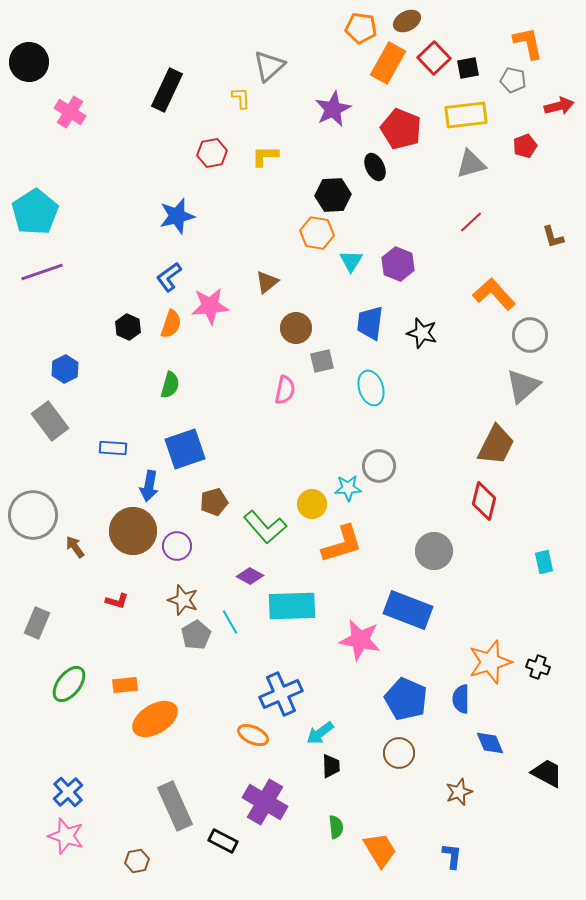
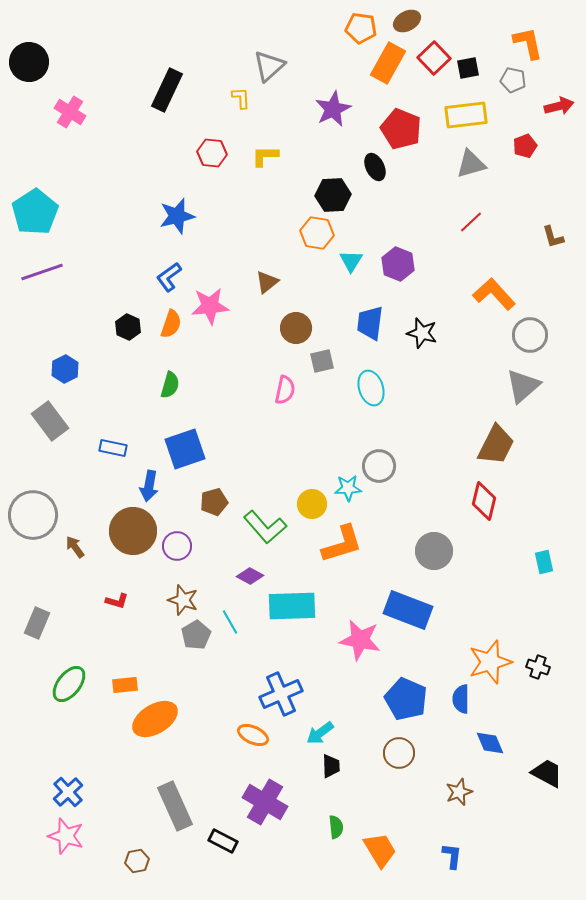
red hexagon at (212, 153): rotated 16 degrees clockwise
blue rectangle at (113, 448): rotated 8 degrees clockwise
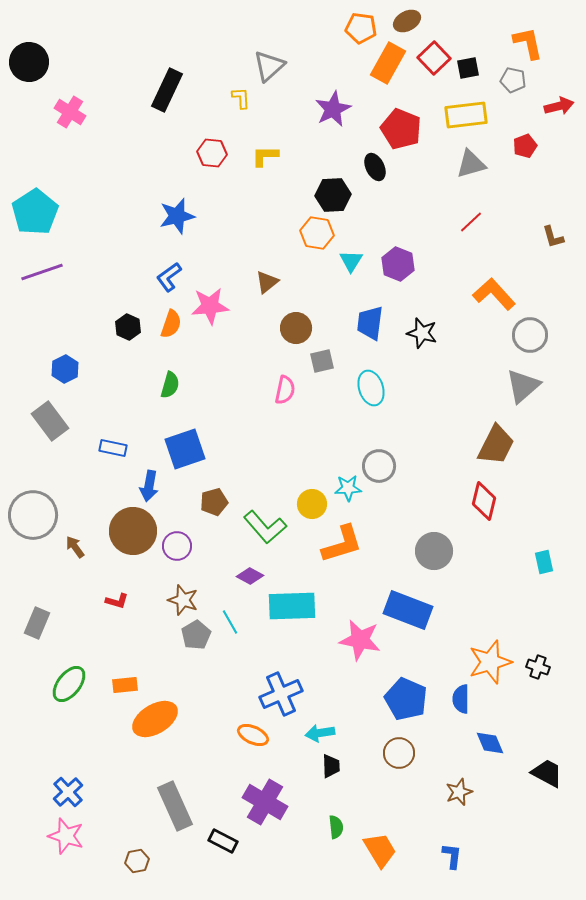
cyan arrow at (320, 733): rotated 28 degrees clockwise
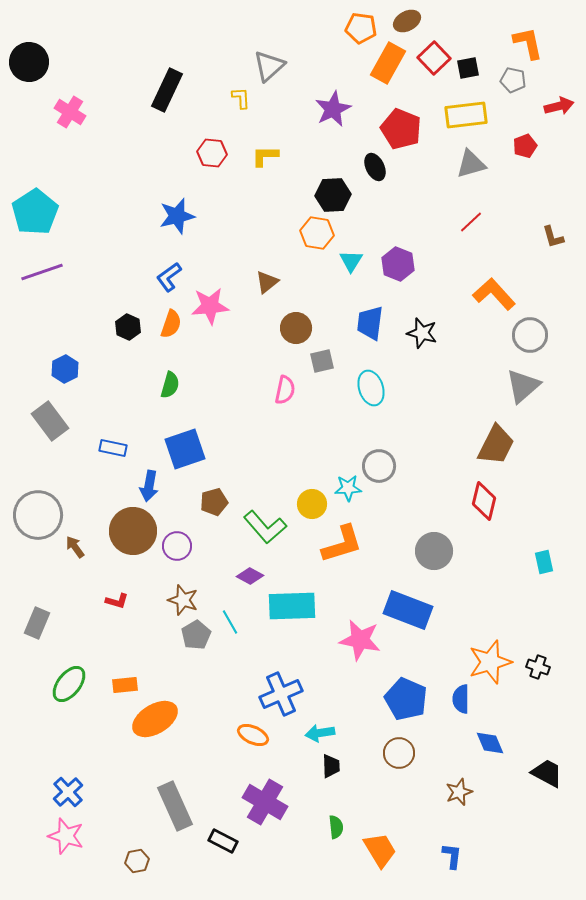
gray circle at (33, 515): moved 5 px right
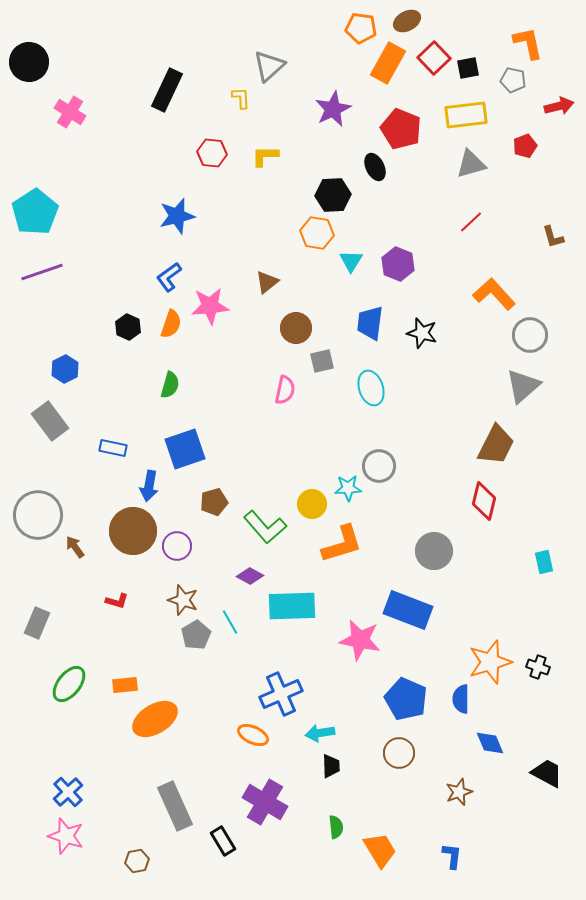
black rectangle at (223, 841): rotated 32 degrees clockwise
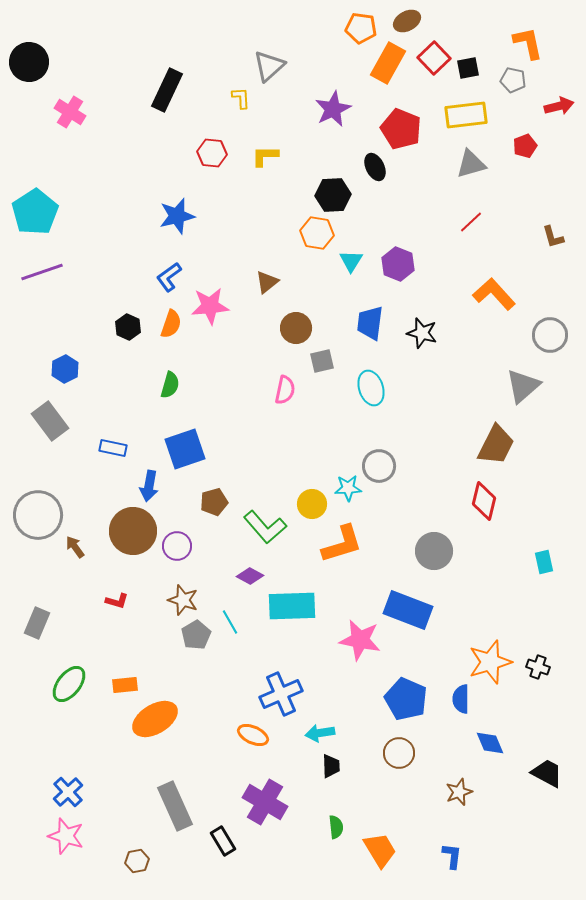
gray circle at (530, 335): moved 20 px right
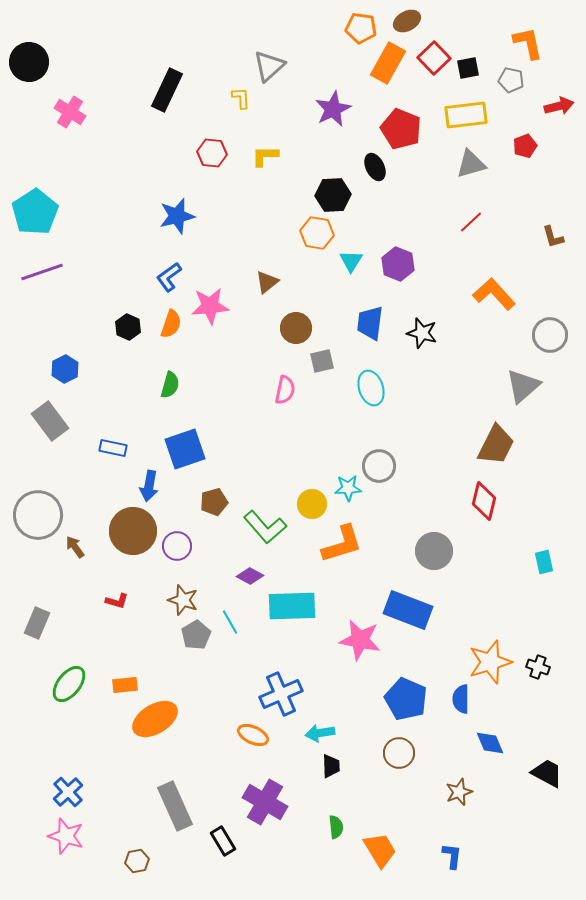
gray pentagon at (513, 80): moved 2 px left
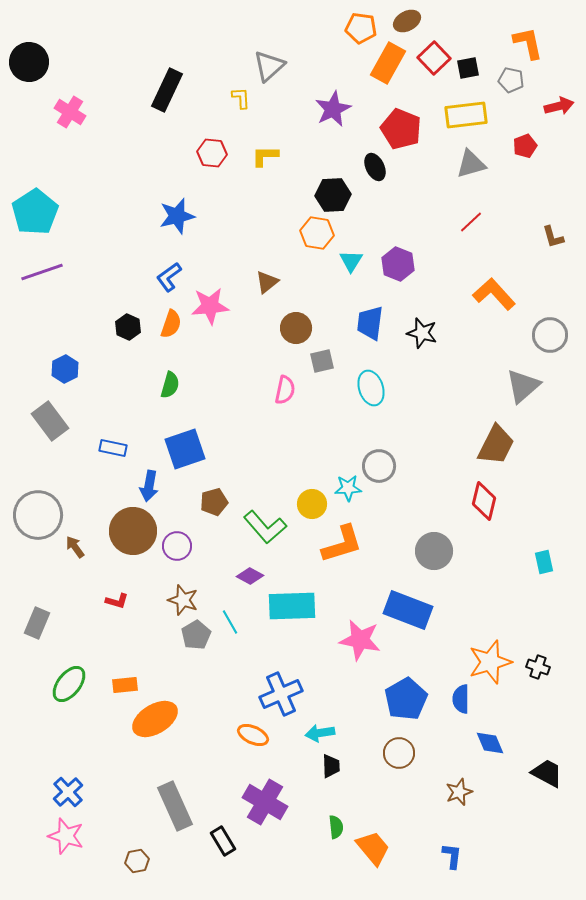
blue pentagon at (406, 699): rotated 18 degrees clockwise
orange trapezoid at (380, 850): moved 7 px left, 2 px up; rotated 9 degrees counterclockwise
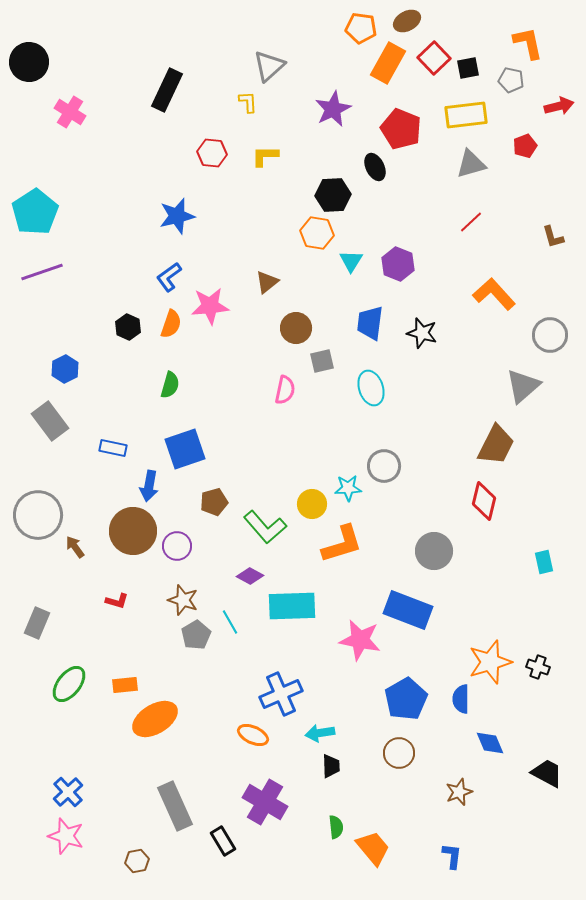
yellow L-shape at (241, 98): moved 7 px right, 4 px down
gray circle at (379, 466): moved 5 px right
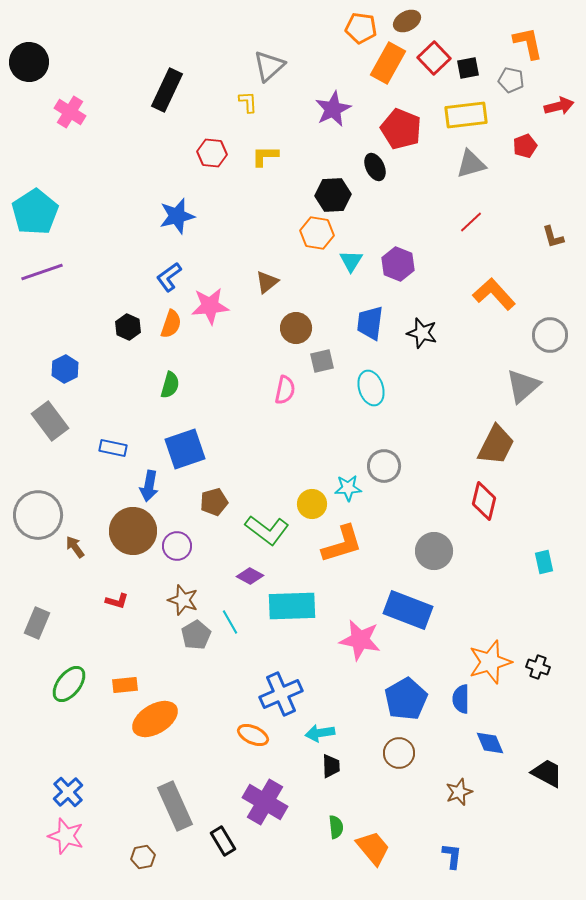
green L-shape at (265, 527): moved 2 px right, 3 px down; rotated 12 degrees counterclockwise
brown hexagon at (137, 861): moved 6 px right, 4 px up
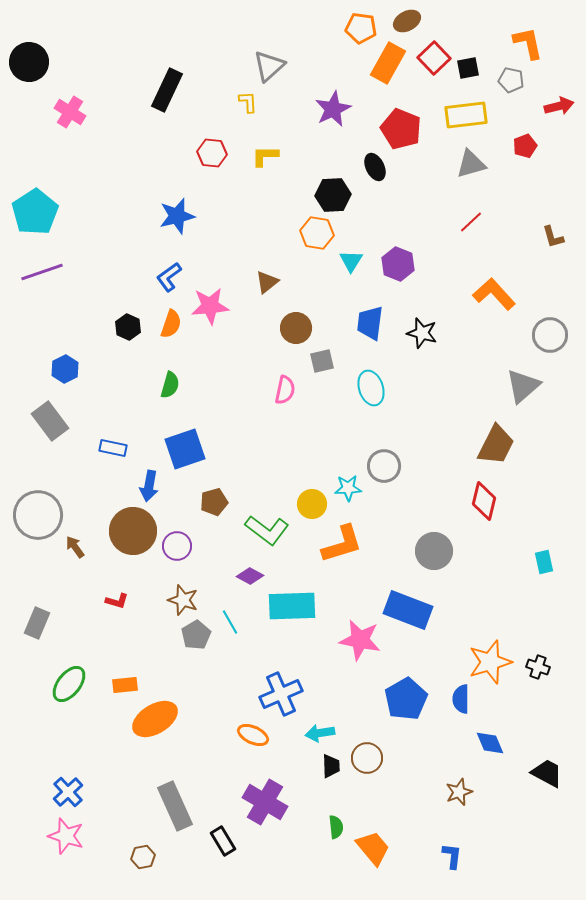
brown circle at (399, 753): moved 32 px left, 5 px down
